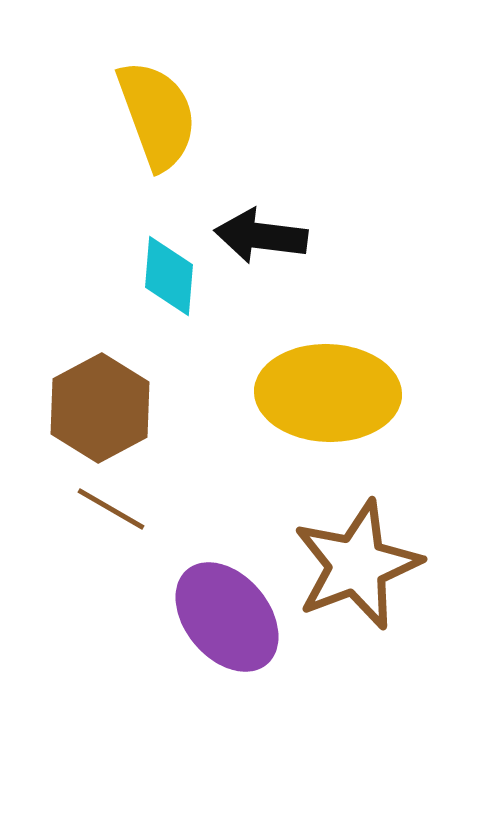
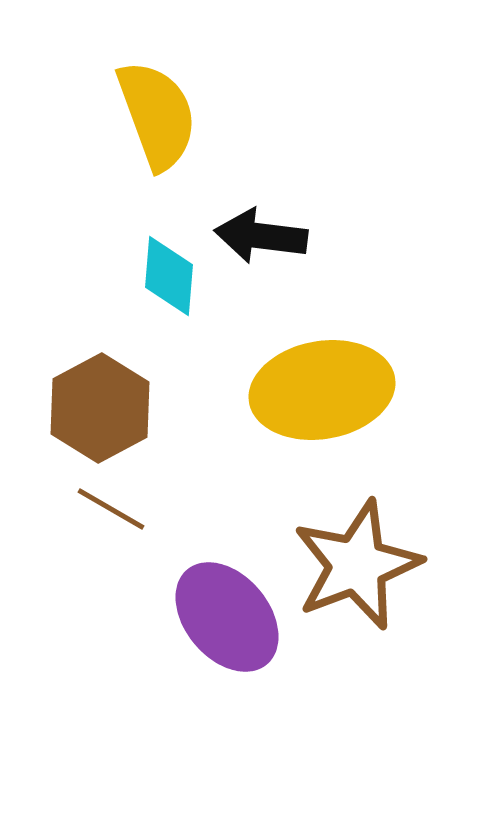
yellow ellipse: moved 6 px left, 3 px up; rotated 12 degrees counterclockwise
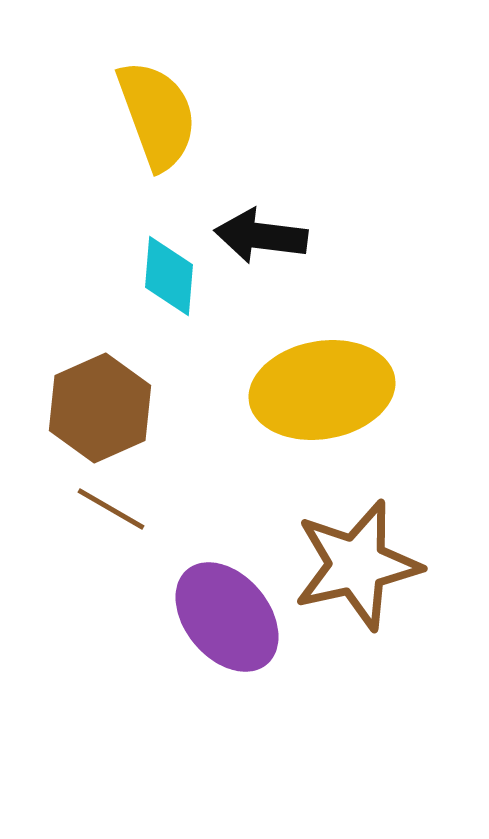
brown hexagon: rotated 4 degrees clockwise
brown star: rotated 8 degrees clockwise
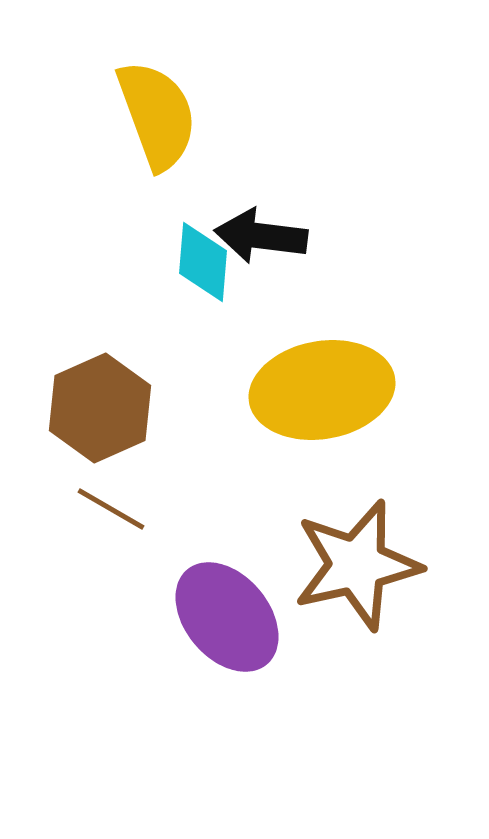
cyan diamond: moved 34 px right, 14 px up
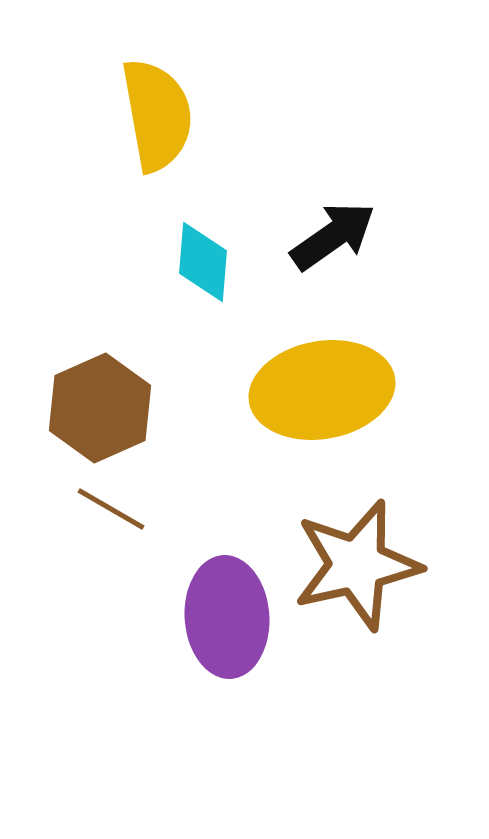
yellow semicircle: rotated 10 degrees clockwise
black arrow: moved 72 px right; rotated 138 degrees clockwise
purple ellipse: rotated 36 degrees clockwise
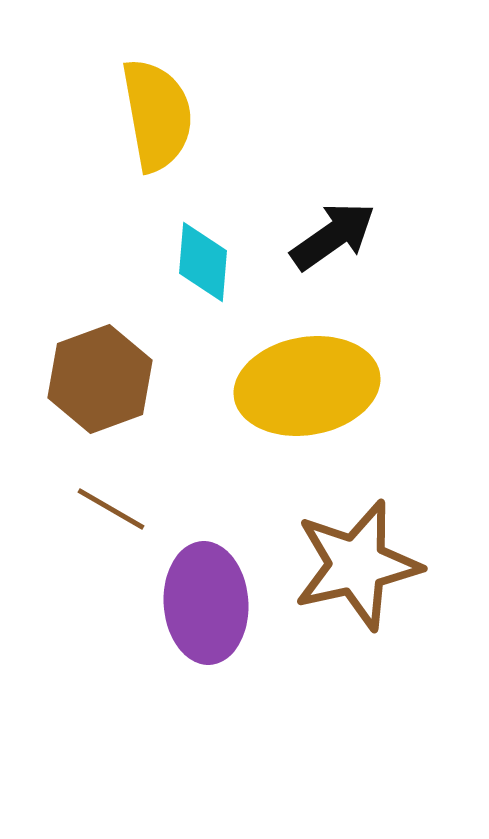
yellow ellipse: moved 15 px left, 4 px up
brown hexagon: moved 29 px up; rotated 4 degrees clockwise
purple ellipse: moved 21 px left, 14 px up
